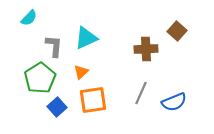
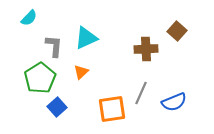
orange square: moved 19 px right, 9 px down
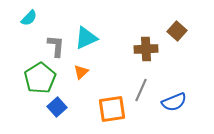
gray L-shape: moved 2 px right
gray line: moved 3 px up
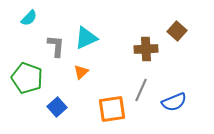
green pentagon: moved 13 px left; rotated 20 degrees counterclockwise
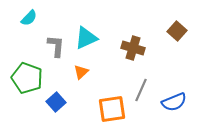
brown cross: moved 13 px left, 1 px up; rotated 20 degrees clockwise
blue square: moved 1 px left, 5 px up
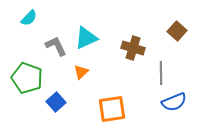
gray L-shape: rotated 30 degrees counterclockwise
gray line: moved 20 px right, 17 px up; rotated 25 degrees counterclockwise
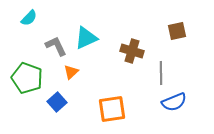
brown square: rotated 36 degrees clockwise
brown cross: moved 1 px left, 3 px down
orange triangle: moved 10 px left
blue square: moved 1 px right
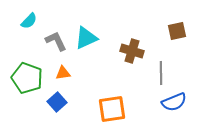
cyan semicircle: moved 3 px down
gray L-shape: moved 5 px up
orange triangle: moved 8 px left, 1 px down; rotated 35 degrees clockwise
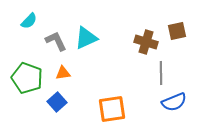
brown cross: moved 14 px right, 9 px up
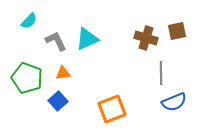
cyan triangle: moved 1 px right, 1 px down
brown cross: moved 4 px up
blue square: moved 1 px right, 1 px up
orange square: rotated 12 degrees counterclockwise
